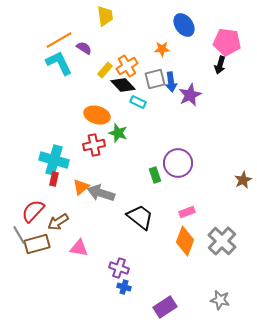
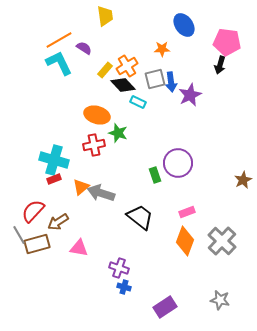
red rectangle: rotated 56 degrees clockwise
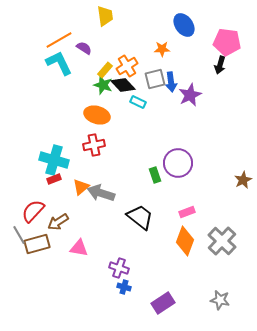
green star: moved 15 px left, 48 px up
purple rectangle: moved 2 px left, 4 px up
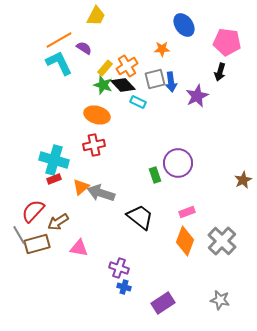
yellow trapezoid: moved 9 px left; rotated 35 degrees clockwise
black arrow: moved 7 px down
yellow rectangle: moved 2 px up
purple star: moved 7 px right, 1 px down
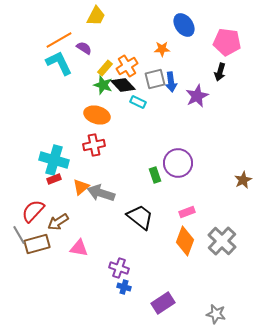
gray star: moved 4 px left, 14 px down
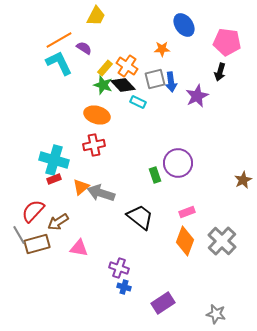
orange cross: rotated 25 degrees counterclockwise
